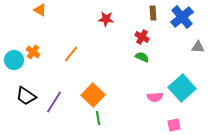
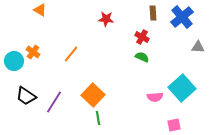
cyan circle: moved 1 px down
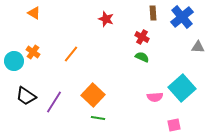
orange triangle: moved 6 px left, 3 px down
red star: rotated 14 degrees clockwise
green line: rotated 72 degrees counterclockwise
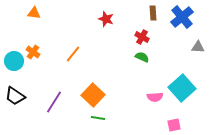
orange triangle: rotated 24 degrees counterclockwise
orange line: moved 2 px right
black trapezoid: moved 11 px left
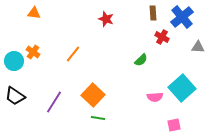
red cross: moved 20 px right
green semicircle: moved 1 px left, 3 px down; rotated 112 degrees clockwise
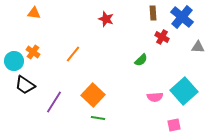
blue cross: rotated 10 degrees counterclockwise
cyan square: moved 2 px right, 3 px down
black trapezoid: moved 10 px right, 11 px up
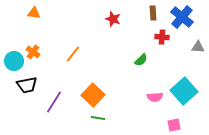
red star: moved 7 px right
red cross: rotated 24 degrees counterclockwise
black trapezoid: moved 2 px right; rotated 45 degrees counterclockwise
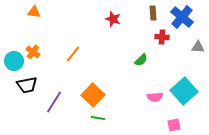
orange triangle: moved 1 px up
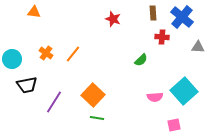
orange cross: moved 13 px right, 1 px down
cyan circle: moved 2 px left, 2 px up
green line: moved 1 px left
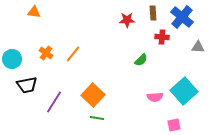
red star: moved 14 px right, 1 px down; rotated 21 degrees counterclockwise
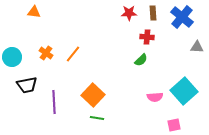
red star: moved 2 px right, 7 px up
red cross: moved 15 px left
gray triangle: moved 1 px left
cyan circle: moved 2 px up
purple line: rotated 35 degrees counterclockwise
